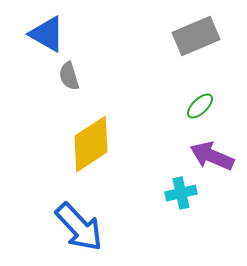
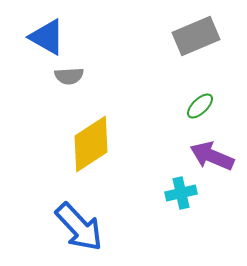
blue triangle: moved 3 px down
gray semicircle: rotated 76 degrees counterclockwise
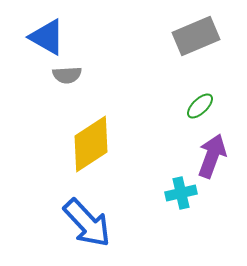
gray semicircle: moved 2 px left, 1 px up
purple arrow: rotated 87 degrees clockwise
blue arrow: moved 8 px right, 4 px up
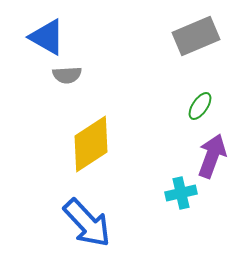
green ellipse: rotated 12 degrees counterclockwise
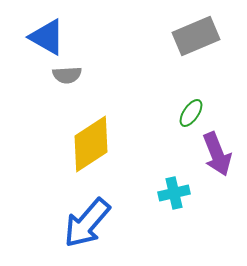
green ellipse: moved 9 px left, 7 px down
purple arrow: moved 5 px right, 2 px up; rotated 138 degrees clockwise
cyan cross: moved 7 px left
blue arrow: rotated 84 degrees clockwise
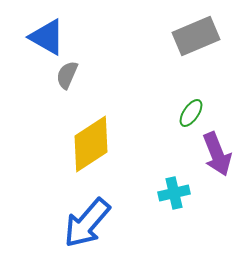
gray semicircle: rotated 116 degrees clockwise
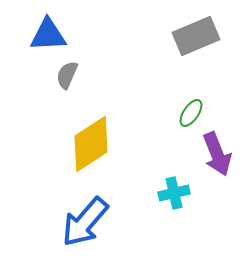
blue triangle: moved 1 px right, 2 px up; rotated 33 degrees counterclockwise
blue arrow: moved 2 px left, 1 px up
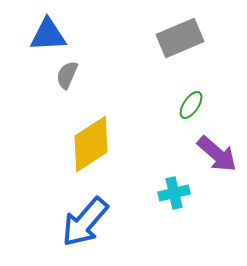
gray rectangle: moved 16 px left, 2 px down
green ellipse: moved 8 px up
purple arrow: rotated 27 degrees counterclockwise
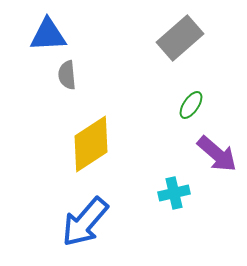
gray rectangle: rotated 18 degrees counterclockwise
gray semicircle: rotated 28 degrees counterclockwise
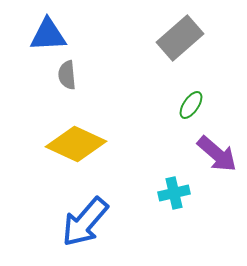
yellow diamond: moved 15 px left; rotated 58 degrees clockwise
